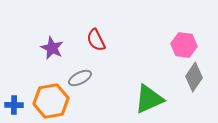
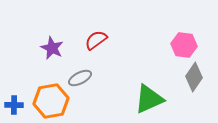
red semicircle: rotated 80 degrees clockwise
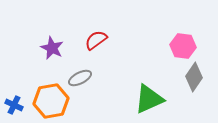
pink hexagon: moved 1 px left, 1 px down
blue cross: rotated 24 degrees clockwise
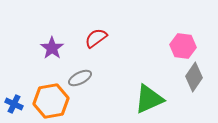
red semicircle: moved 2 px up
purple star: rotated 10 degrees clockwise
blue cross: moved 1 px up
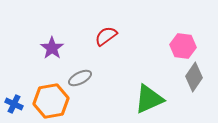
red semicircle: moved 10 px right, 2 px up
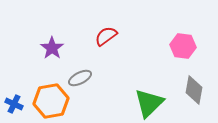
gray diamond: moved 13 px down; rotated 24 degrees counterclockwise
green triangle: moved 4 px down; rotated 20 degrees counterclockwise
